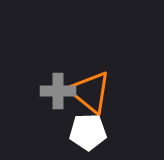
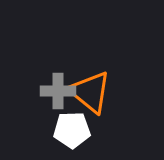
white pentagon: moved 16 px left, 2 px up
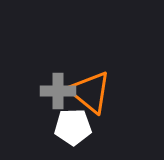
white pentagon: moved 1 px right, 3 px up
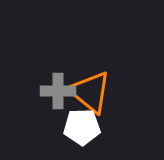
white pentagon: moved 9 px right
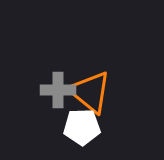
gray cross: moved 1 px up
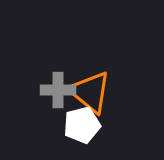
white pentagon: moved 2 px up; rotated 12 degrees counterclockwise
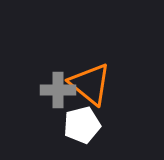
orange triangle: moved 8 px up
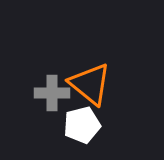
gray cross: moved 6 px left, 3 px down
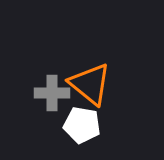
white pentagon: rotated 24 degrees clockwise
